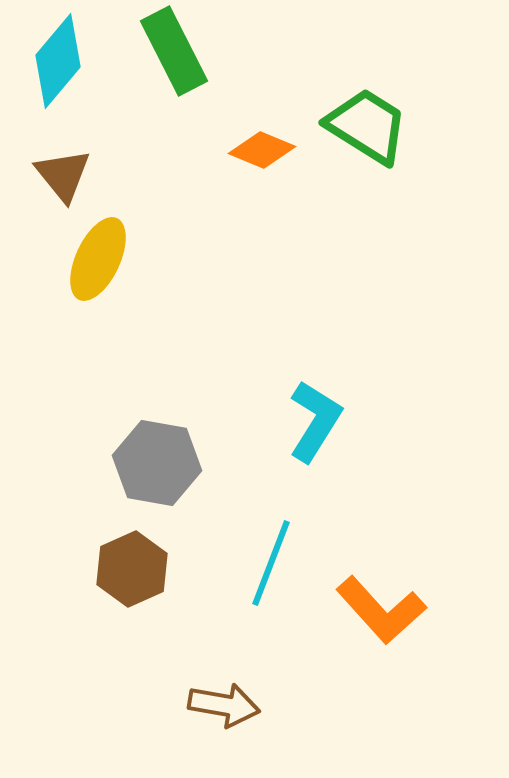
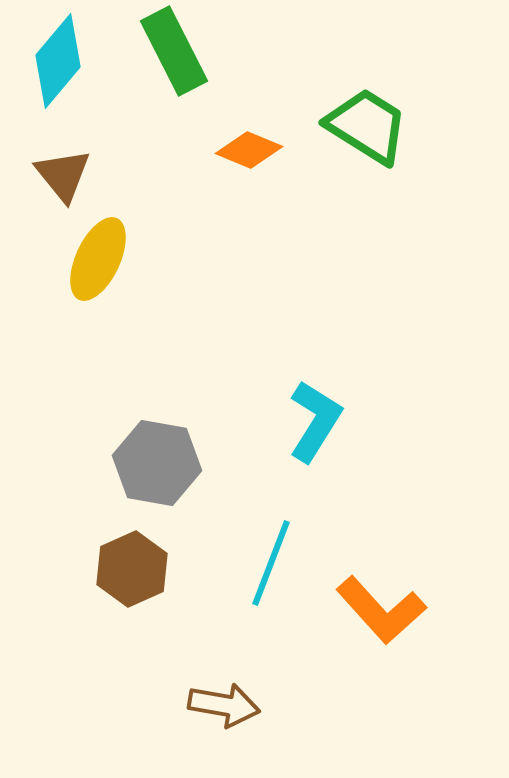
orange diamond: moved 13 px left
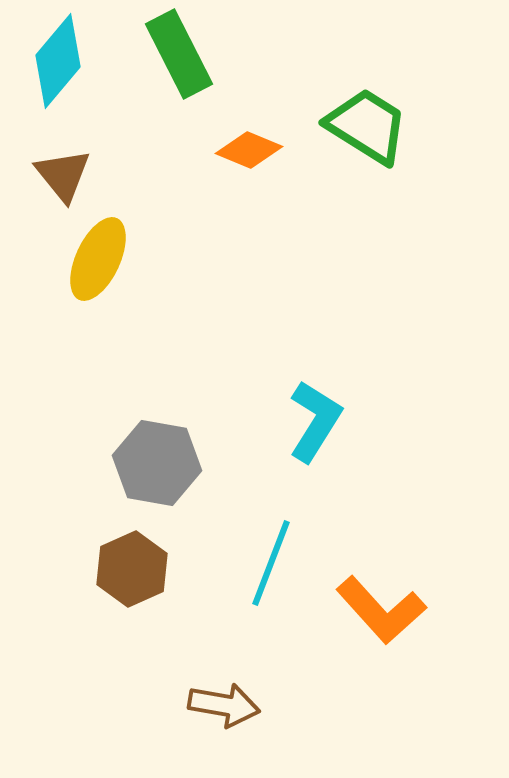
green rectangle: moved 5 px right, 3 px down
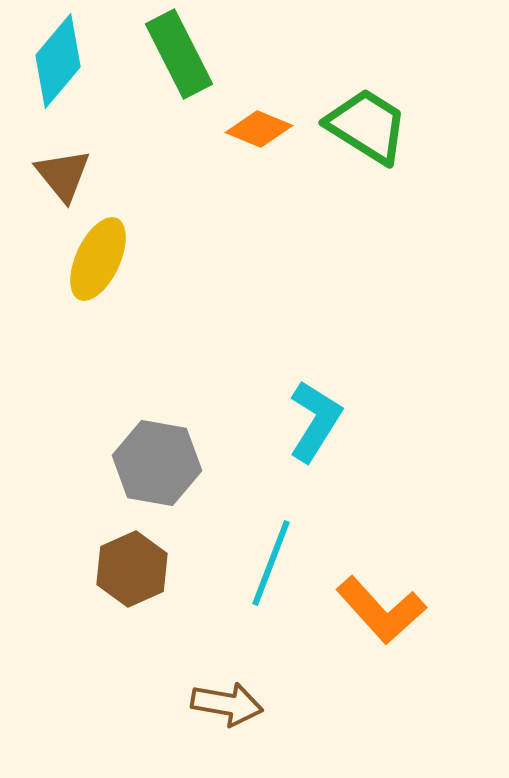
orange diamond: moved 10 px right, 21 px up
brown arrow: moved 3 px right, 1 px up
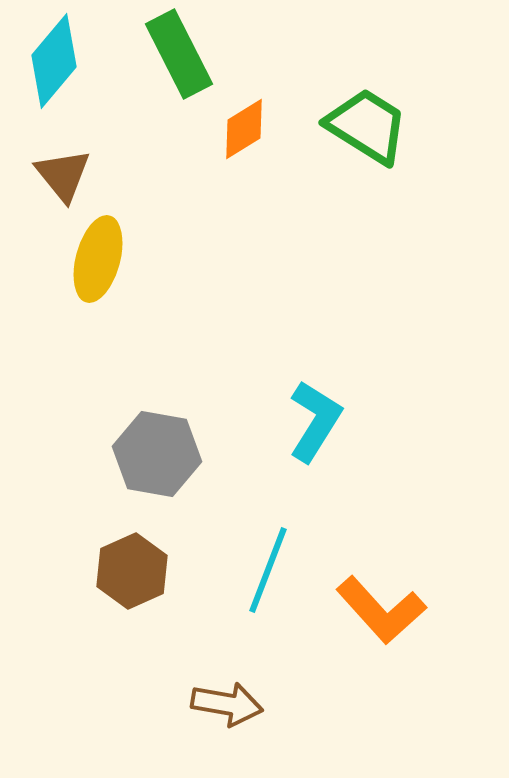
cyan diamond: moved 4 px left
orange diamond: moved 15 px left; rotated 54 degrees counterclockwise
yellow ellipse: rotated 10 degrees counterclockwise
gray hexagon: moved 9 px up
cyan line: moved 3 px left, 7 px down
brown hexagon: moved 2 px down
